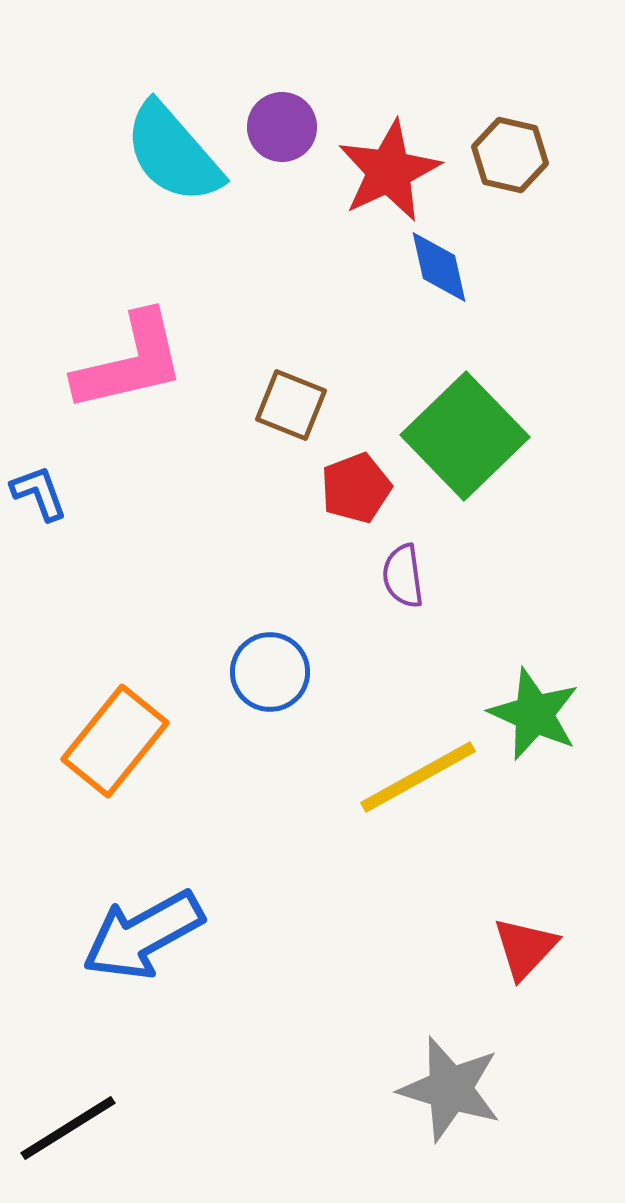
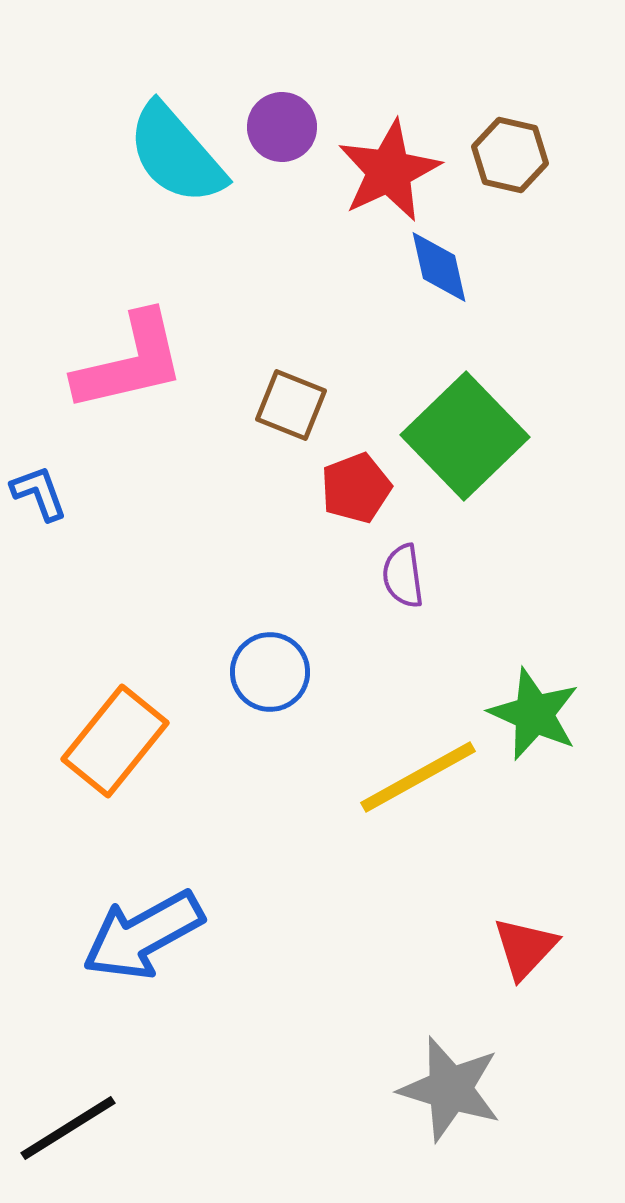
cyan semicircle: moved 3 px right, 1 px down
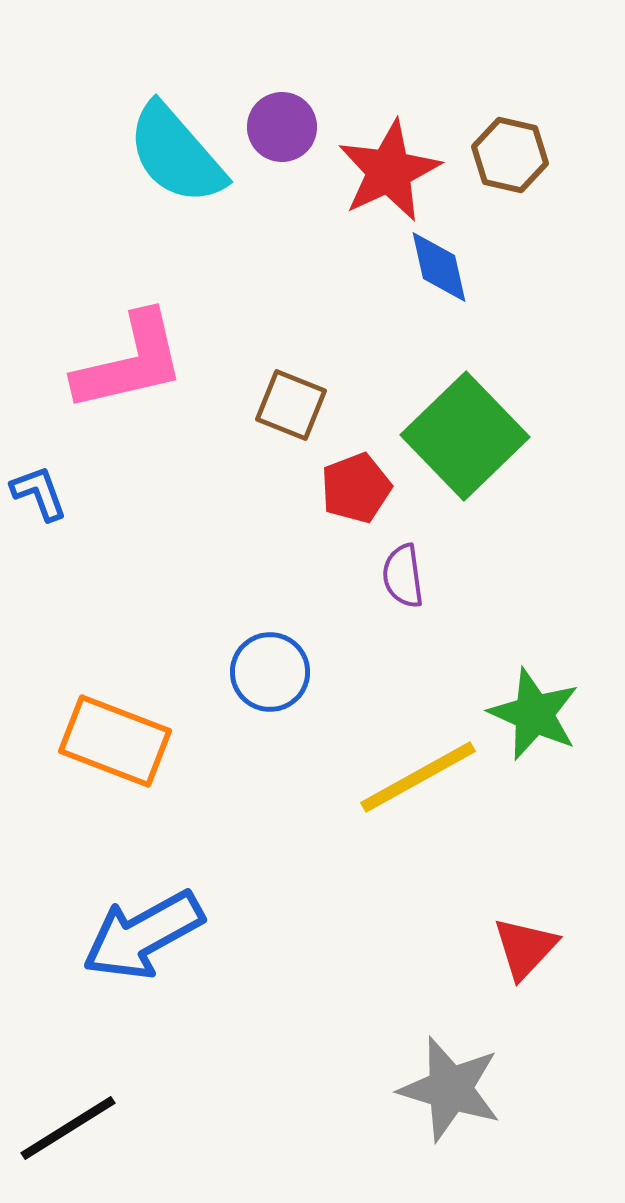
orange rectangle: rotated 72 degrees clockwise
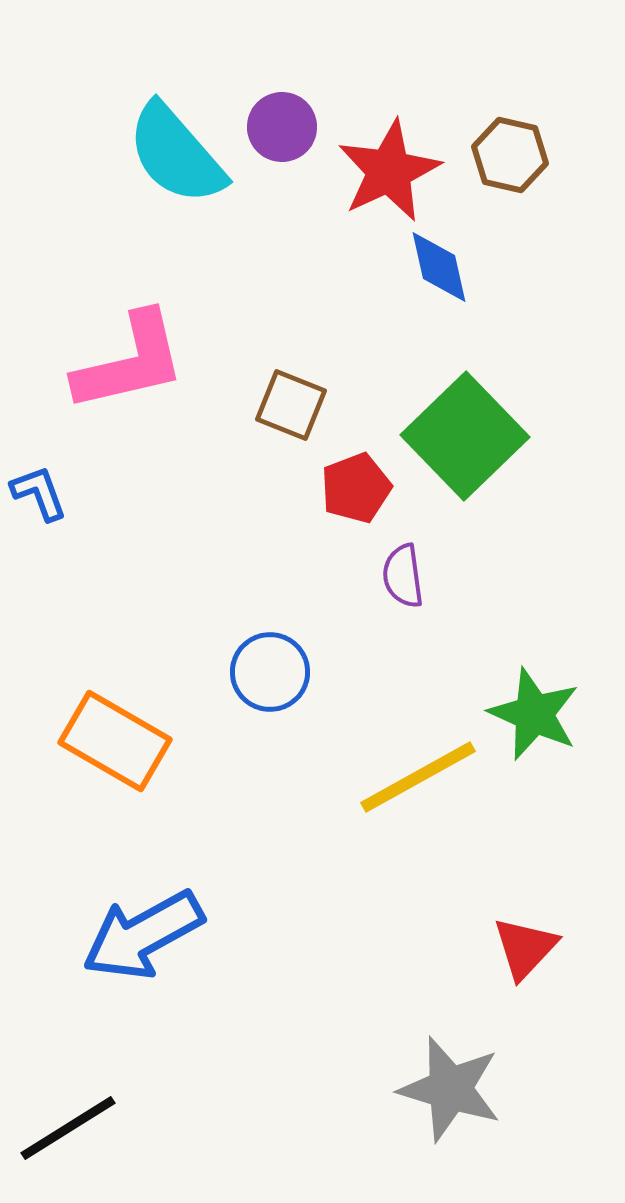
orange rectangle: rotated 9 degrees clockwise
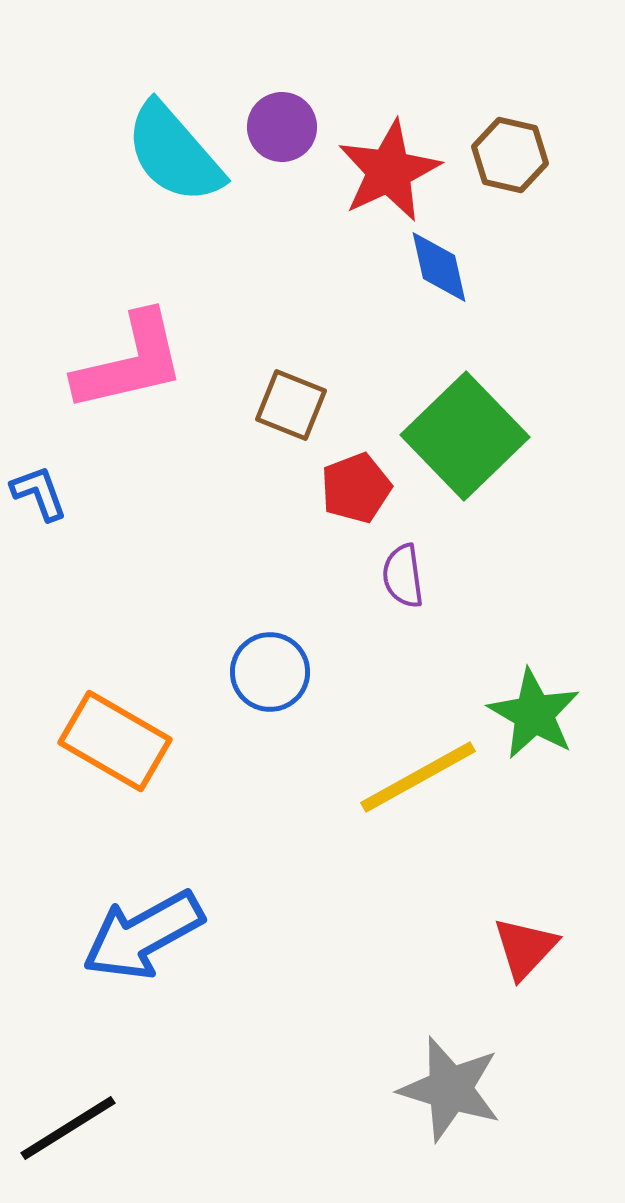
cyan semicircle: moved 2 px left, 1 px up
green star: rotated 6 degrees clockwise
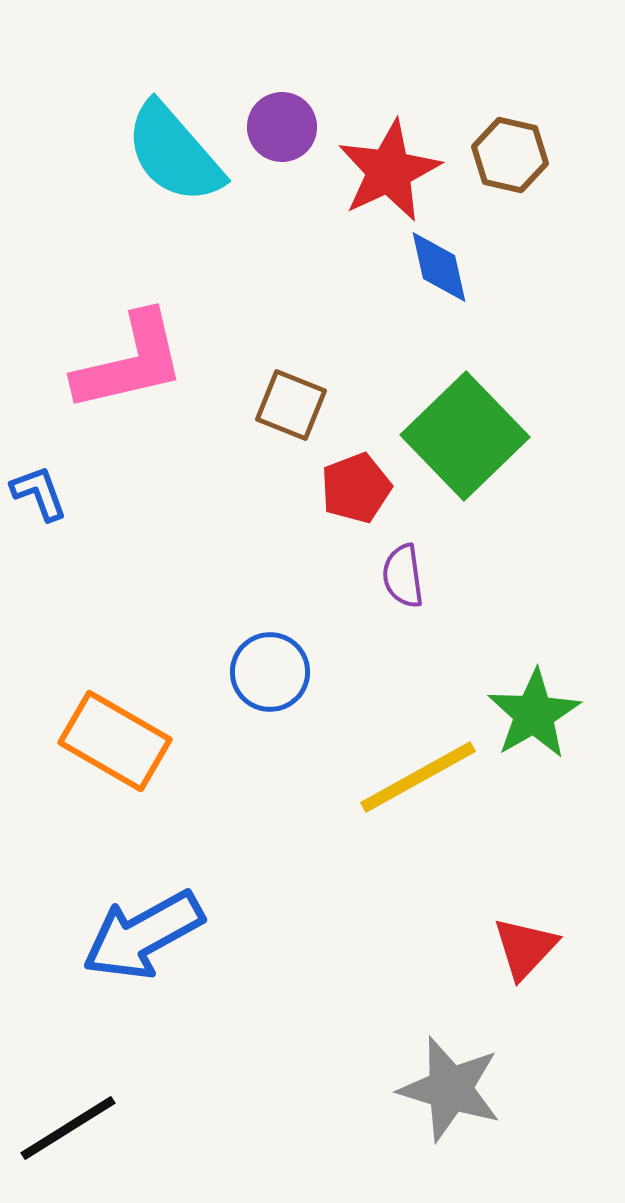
green star: rotated 12 degrees clockwise
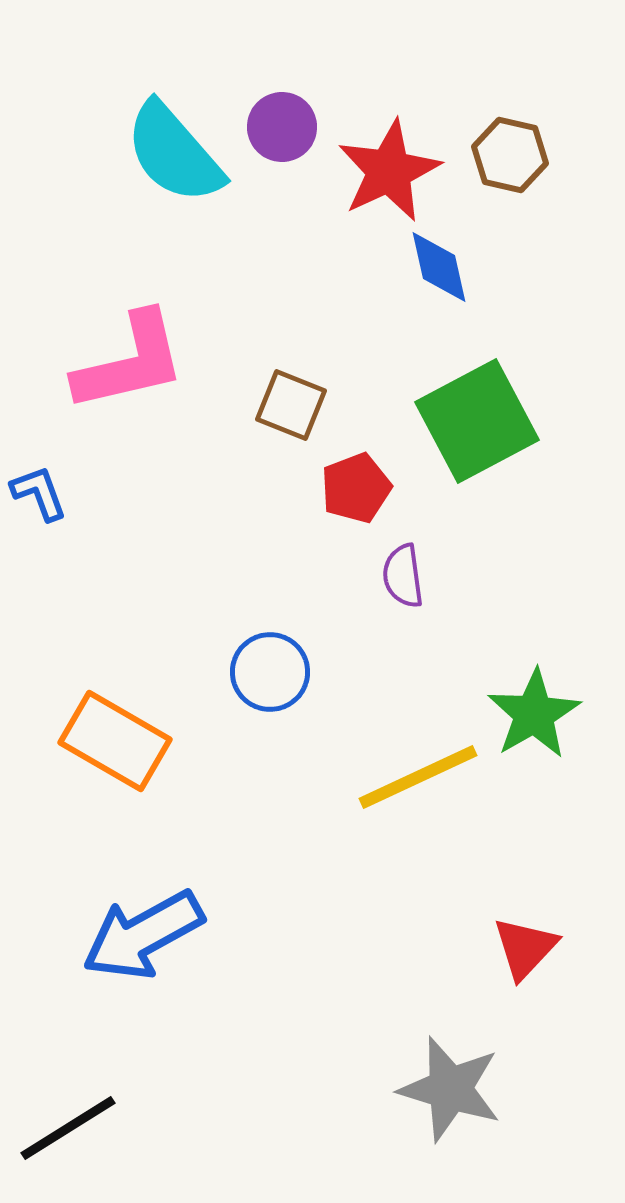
green square: moved 12 px right, 15 px up; rotated 16 degrees clockwise
yellow line: rotated 4 degrees clockwise
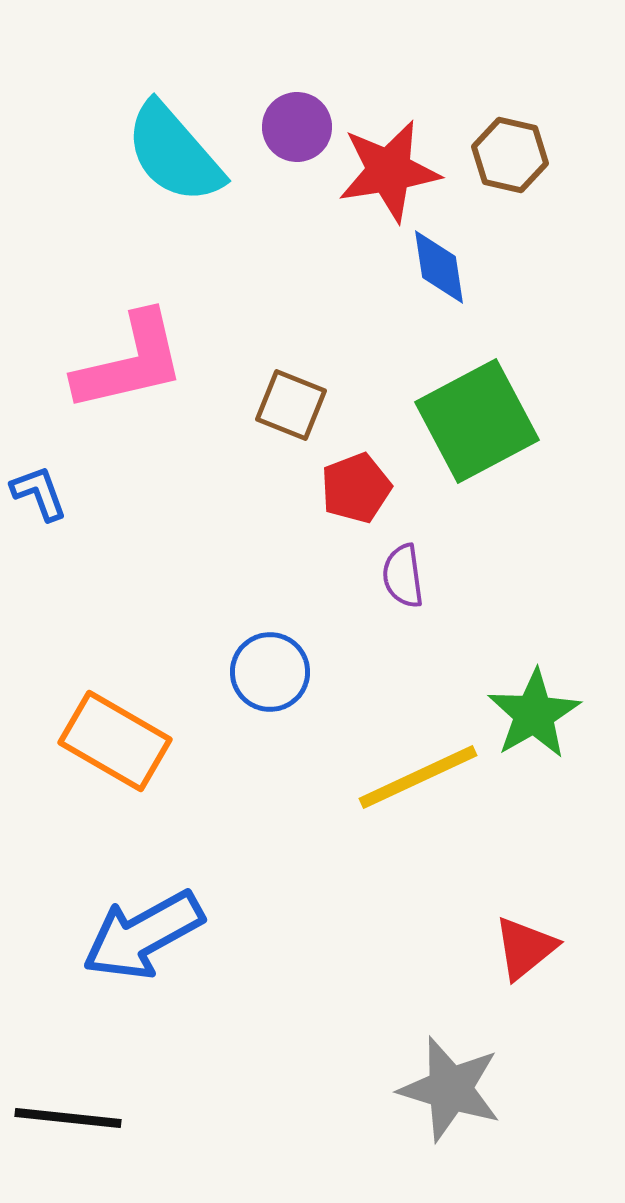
purple circle: moved 15 px right
red star: rotated 16 degrees clockwise
blue diamond: rotated 4 degrees clockwise
red triangle: rotated 8 degrees clockwise
black line: moved 10 px up; rotated 38 degrees clockwise
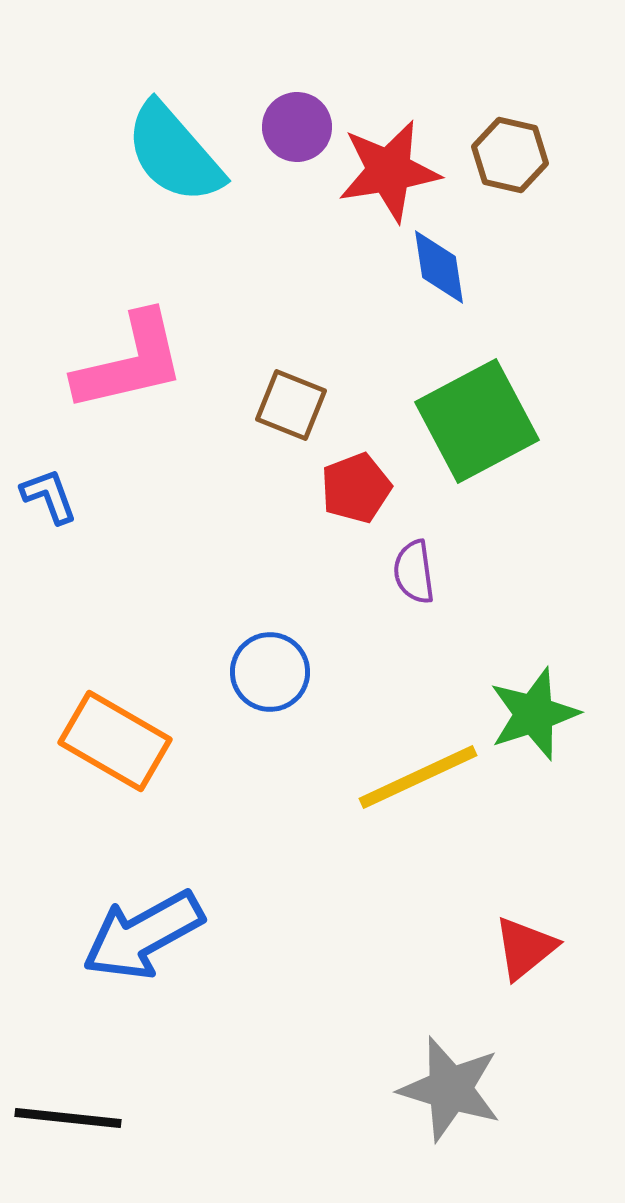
blue L-shape: moved 10 px right, 3 px down
purple semicircle: moved 11 px right, 4 px up
green star: rotated 12 degrees clockwise
